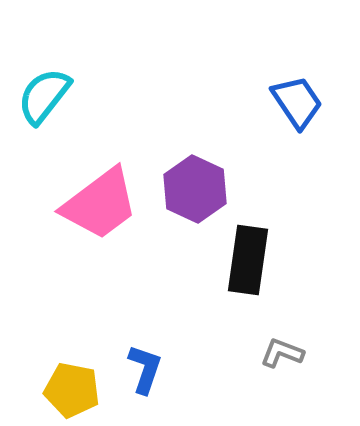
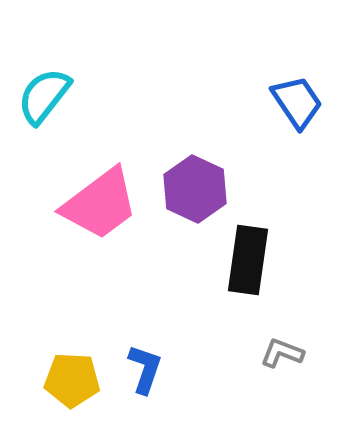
yellow pentagon: moved 10 px up; rotated 8 degrees counterclockwise
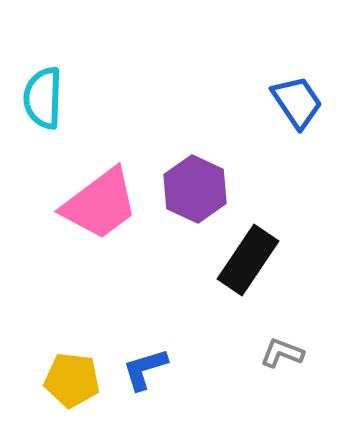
cyan semicircle: moved 1 px left, 2 px down; rotated 36 degrees counterclockwise
black rectangle: rotated 26 degrees clockwise
blue L-shape: rotated 126 degrees counterclockwise
yellow pentagon: rotated 4 degrees clockwise
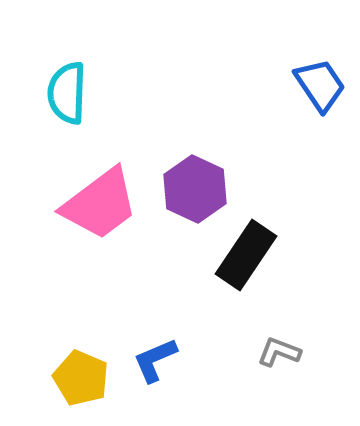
cyan semicircle: moved 24 px right, 5 px up
blue trapezoid: moved 23 px right, 17 px up
black rectangle: moved 2 px left, 5 px up
gray L-shape: moved 3 px left, 1 px up
blue L-shape: moved 10 px right, 9 px up; rotated 6 degrees counterclockwise
yellow pentagon: moved 9 px right, 2 px up; rotated 16 degrees clockwise
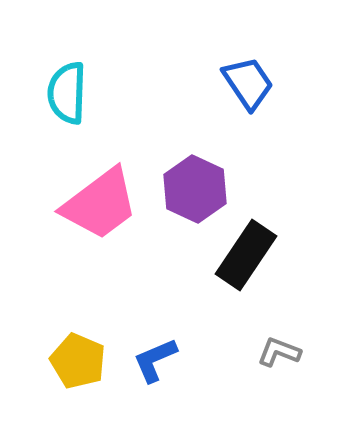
blue trapezoid: moved 72 px left, 2 px up
yellow pentagon: moved 3 px left, 17 px up
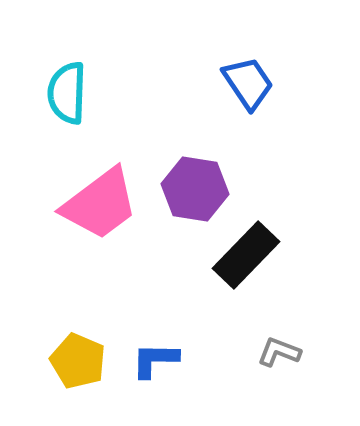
purple hexagon: rotated 16 degrees counterclockwise
black rectangle: rotated 10 degrees clockwise
blue L-shape: rotated 24 degrees clockwise
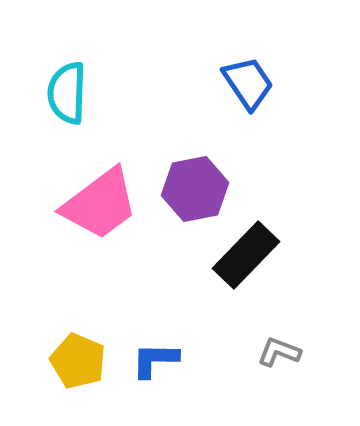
purple hexagon: rotated 20 degrees counterclockwise
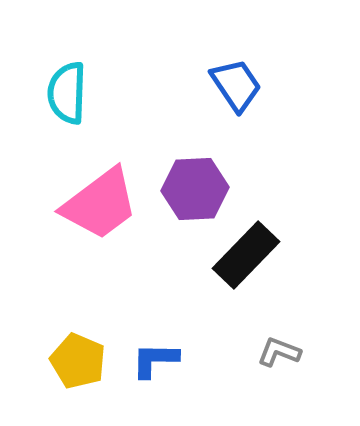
blue trapezoid: moved 12 px left, 2 px down
purple hexagon: rotated 8 degrees clockwise
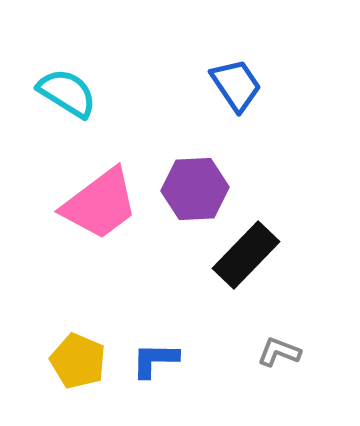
cyan semicircle: rotated 120 degrees clockwise
